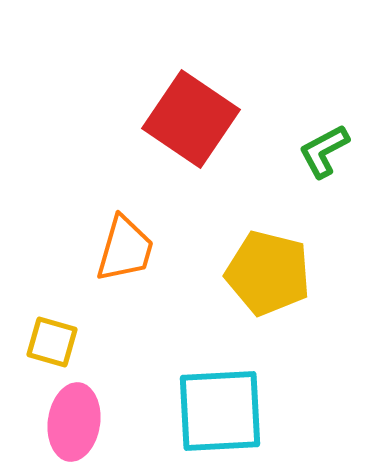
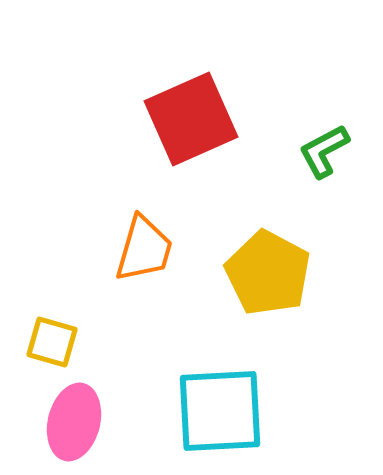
red square: rotated 32 degrees clockwise
orange trapezoid: moved 19 px right
yellow pentagon: rotated 14 degrees clockwise
pink ellipse: rotated 6 degrees clockwise
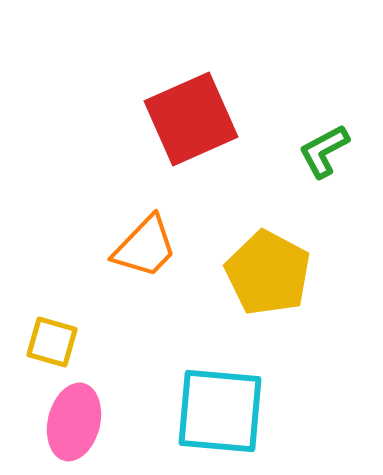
orange trapezoid: moved 1 px right, 2 px up; rotated 28 degrees clockwise
cyan square: rotated 8 degrees clockwise
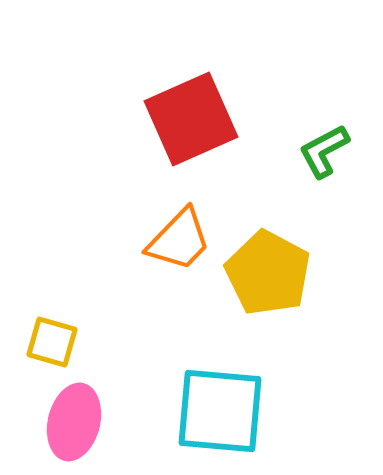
orange trapezoid: moved 34 px right, 7 px up
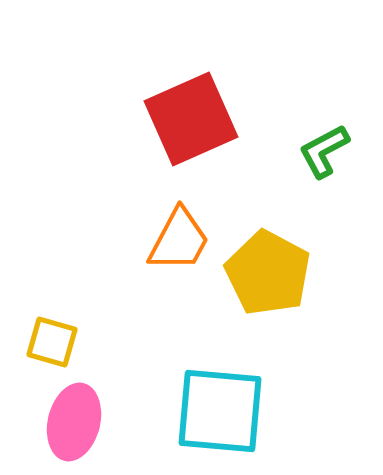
orange trapezoid: rotated 16 degrees counterclockwise
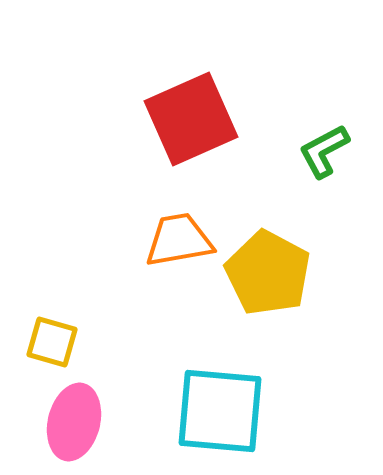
orange trapezoid: rotated 128 degrees counterclockwise
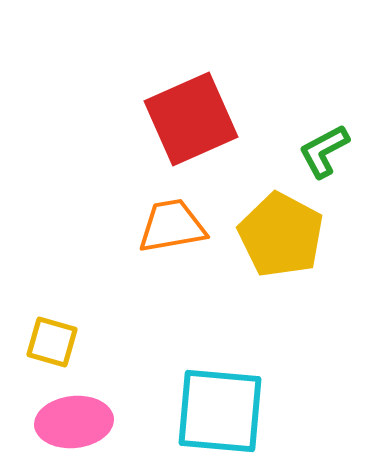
orange trapezoid: moved 7 px left, 14 px up
yellow pentagon: moved 13 px right, 38 px up
pink ellipse: rotated 70 degrees clockwise
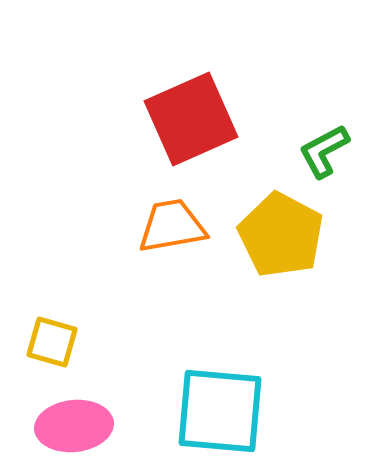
pink ellipse: moved 4 px down
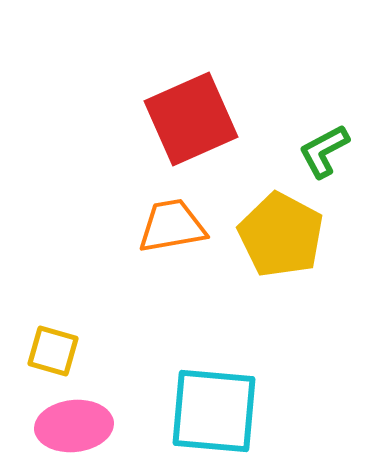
yellow square: moved 1 px right, 9 px down
cyan square: moved 6 px left
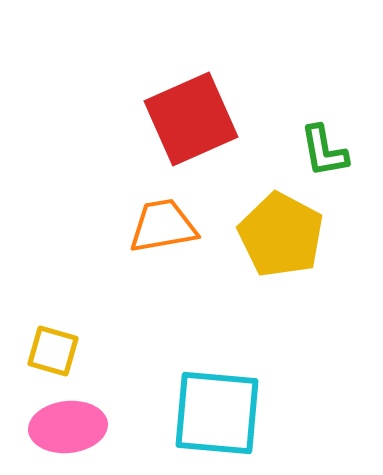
green L-shape: rotated 72 degrees counterclockwise
orange trapezoid: moved 9 px left
cyan square: moved 3 px right, 2 px down
pink ellipse: moved 6 px left, 1 px down
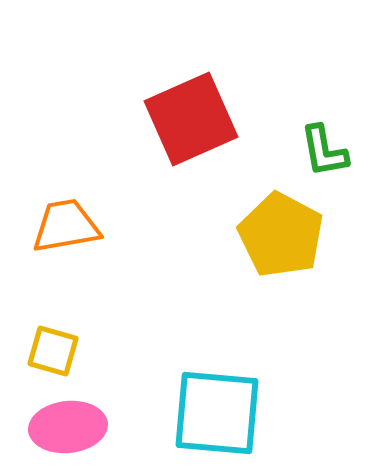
orange trapezoid: moved 97 px left
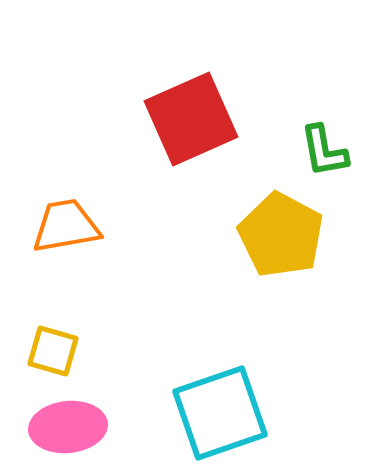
cyan square: moved 3 px right; rotated 24 degrees counterclockwise
